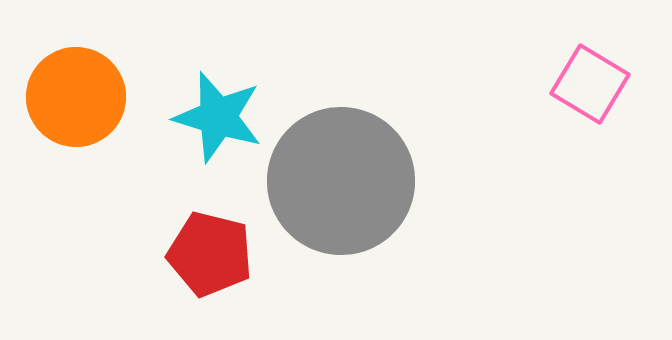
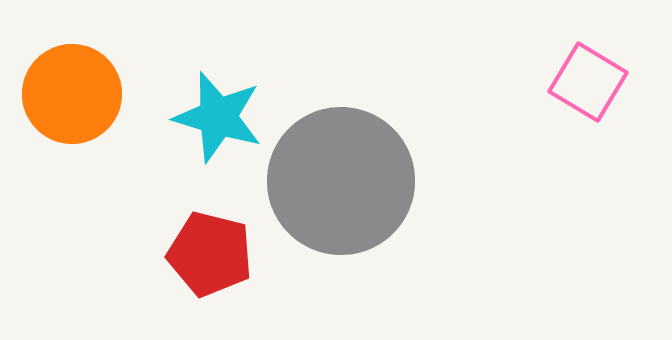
pink square: moved 2 px left, 2 px up
orange circle: moved 4 px left, 3 px up
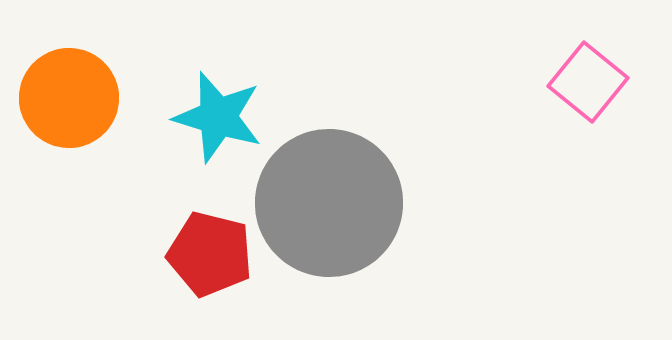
pink square: rotated 8 degrees clockwise
orange circle: moved 3 px left, 4 px down
gray circle: moved 12 px left, 22 px down
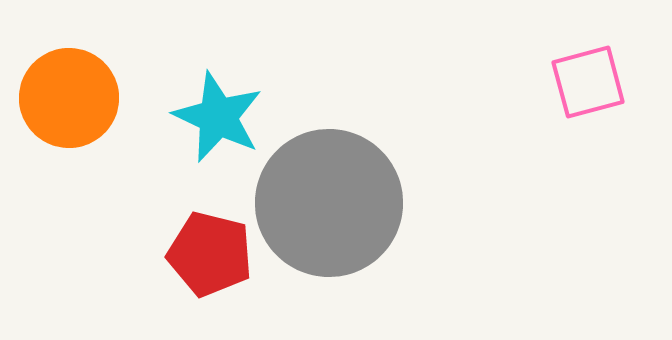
pink square: rotated 36 degrees clockwise
cyan star: rotated 8 degrees clockwise
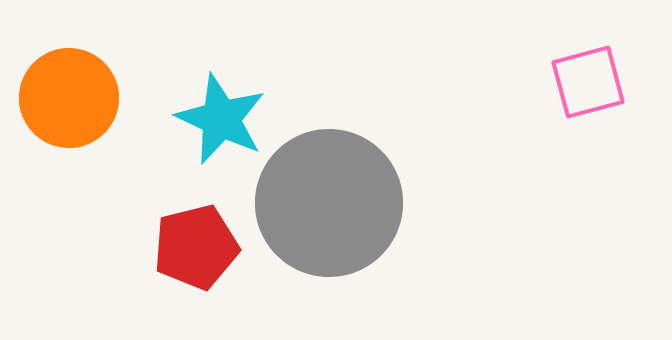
cyan star: moved 3 px right, 2 px down
red pentagon: moved 14 px left, 7 px up; rotated 28 degrees counterclockwise
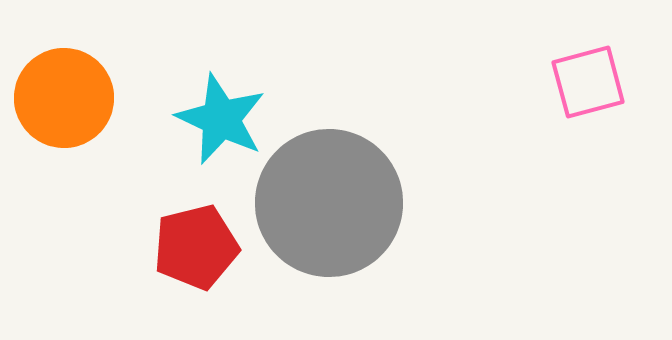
orange circle: moved 5 px left
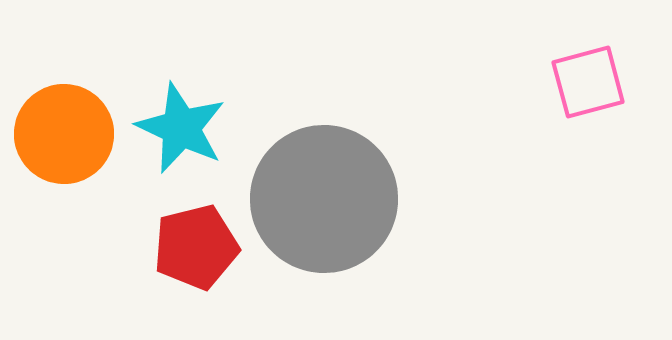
orange circle: moved 36 px down
cyan star: moved 40 px left, 9 px down
gray circle: moved 5 px left, 4 px up
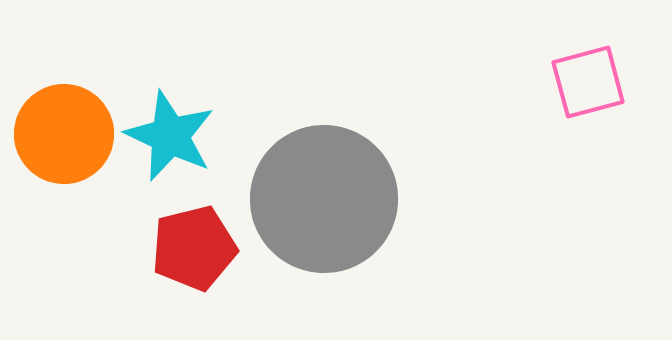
cyan star: moved 11 px left, 8 px down
red pentagon: moved 2 px left, 1 px down
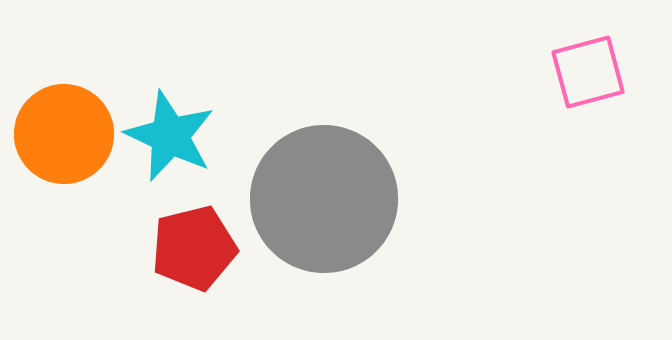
pink square: moved 10 px up
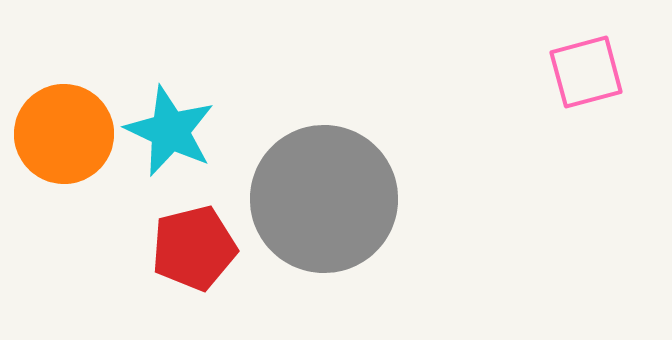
pink square: moved 2 px left
cyan star: moved 5 px up
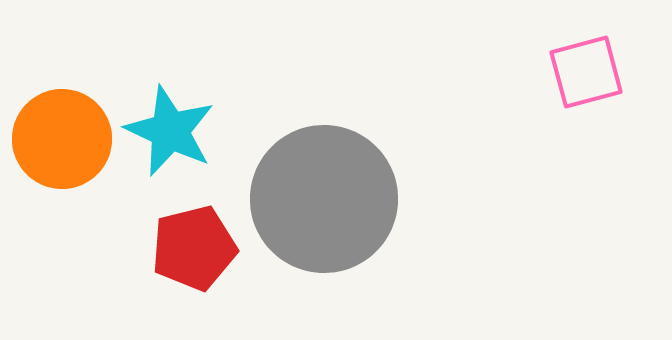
orange circle: moved 2 px left, 5 px down
